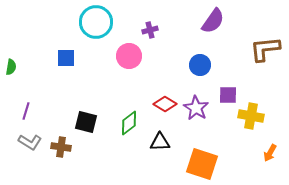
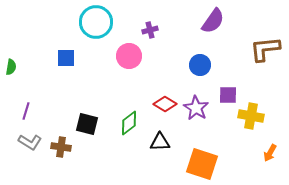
black square: moved 1 px right, 2 px down
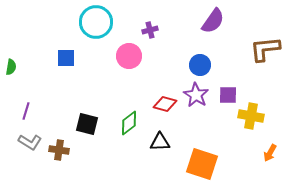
red diamond: rotated 15 degrees counterclockwise
purple star: moved 13 px up
brown cross: moved 2 px left, 3 px down
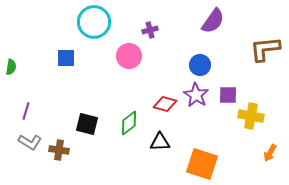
cyan circle: moved 2 px left
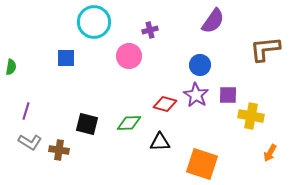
green diamond: rotated 35 degrees clockwise
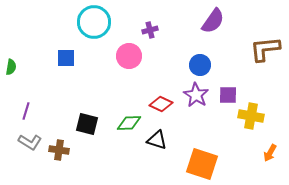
red diamond: moved 4 px left; rotated 10 degrees clockwise
black triangle: moved 3 px left, 2 px up; rotated 20 degrees clockwise
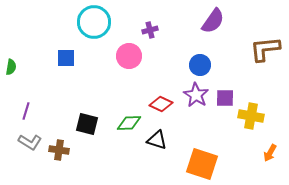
purple square: moved 3 px left, 3 px down
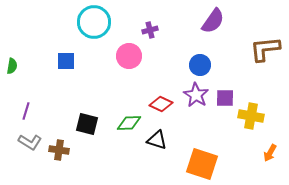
blue square: moved 3 px down
green semicircle: moved 1 px right, 1 px up
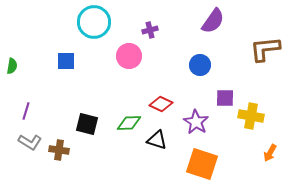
purple star: moved 27 px down
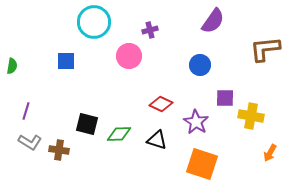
green diamond: moved 10 px left, 11 px down
